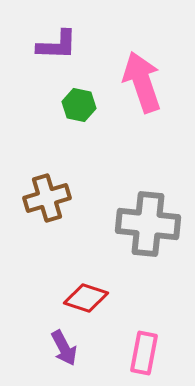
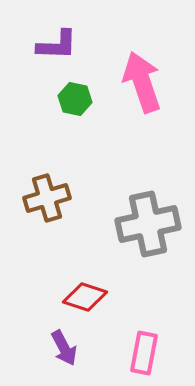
green hexagon: moved 4 px left, 6 px up
gray cross: rotated 18 degrees counterclockwise
red diamond: moved 1 px left, 1 px up
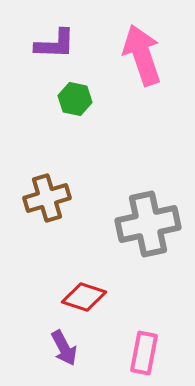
purple L-shape: moved 2 px left, 1 px up
pink arrow: moved 27 px up
red diamond: moved 1 px left
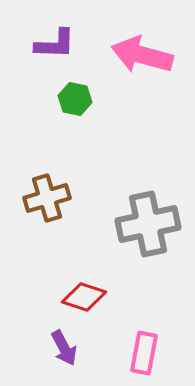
pink arrow: rotated 56 degrees counterclockwise
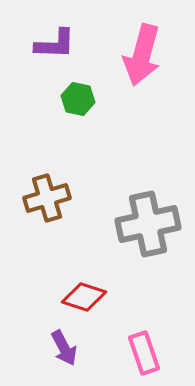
pink arrow: rotated 90 degrees counterclockwise
green hexagon: moved 3 px right
pink rectangle: rotated 30 degrees counterclockwise
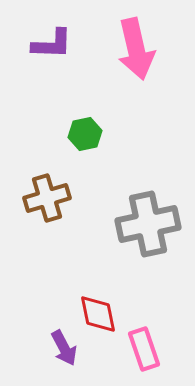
purple L-shape: moved 3 px left
pink arrow: moved 6 px left, 6 px up; rotated 28 degrees counterclockwise
green hexagon: moved 7 px right, 35 px down; rotated 24 degrees counterclockwise
red diamond: moved 14 px right, 17 px down; rotated 60 degrees clockwise
pink rectangle: moved 4 px up
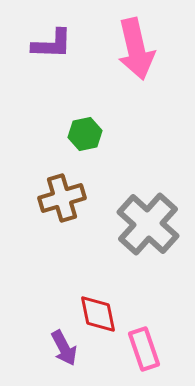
brown cross: moved 15 px right
gray cross: rotated 36 degrees counterclockwise
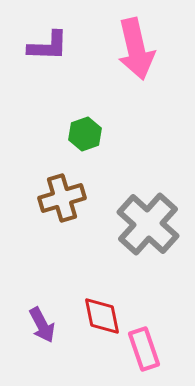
purple L-shape: moved 4 px left, 2 px down
green hexagon: rotated 8 degrees counterclockwise
red diamond: moved 4 px right, 2 px down
purple arrow: moved 22 px left, 23 px up
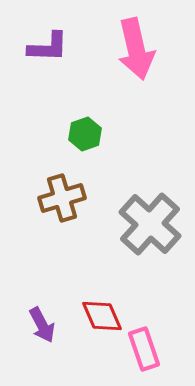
purple L-shape: moved 1 px down
gray cross: moved 2 px right
red diamond: rotated 12 degrees counterclockwise
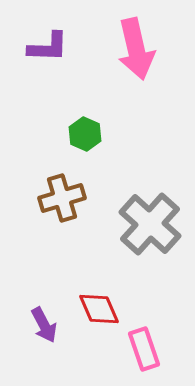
green hexagon: rotated 16 degrees counterclockwise
red diamond: moved 3 px left, 7 px up
purple arrow: moved 2 px right
